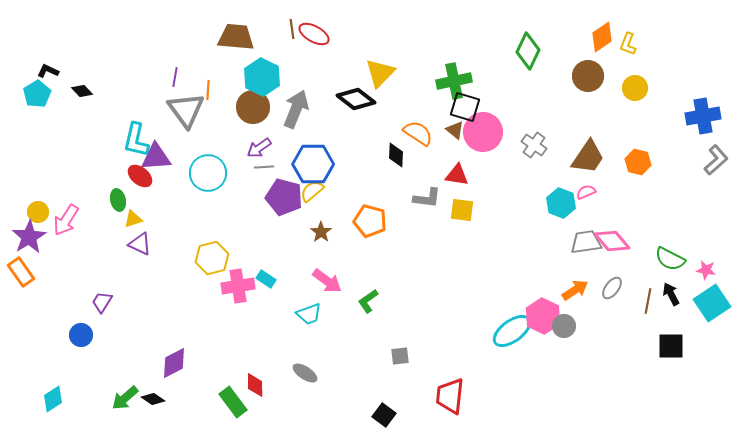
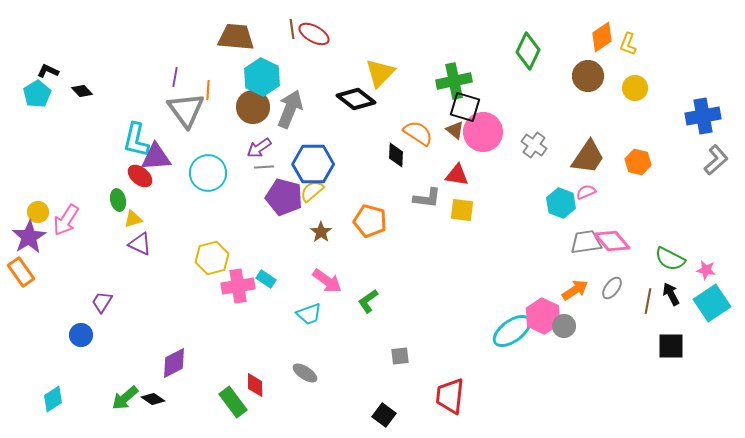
gray arrow at (296, 109): moved 6 px left
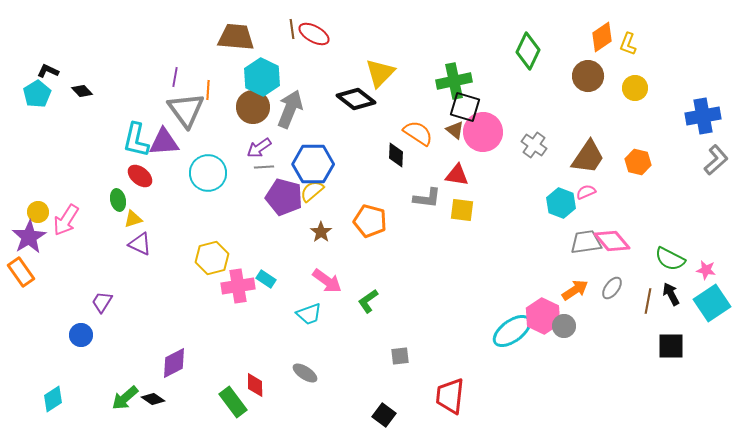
purple triangle at (156, 157): moved 8 px right, 15 px up
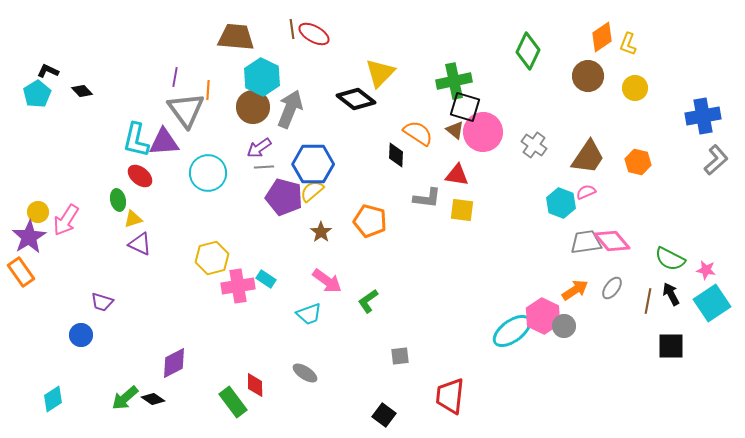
purple trapezoid at (102, 302): rotated 105 degrees counterclockwise
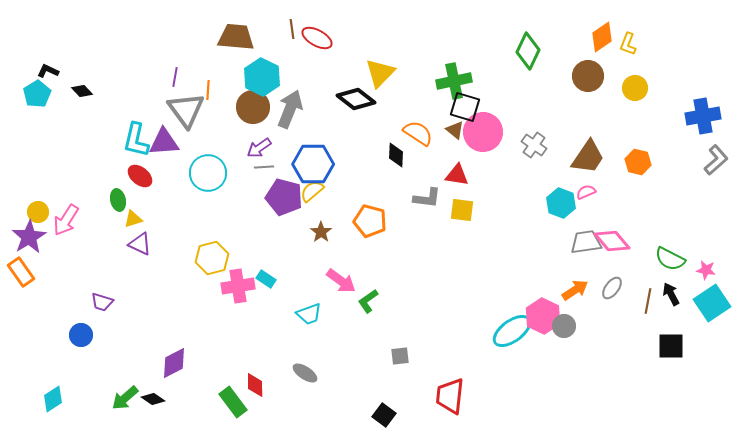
red ellipse at (314, 34): moved 3 px right, 4 px down
pink arrow at (327, 281): moved 14 px right
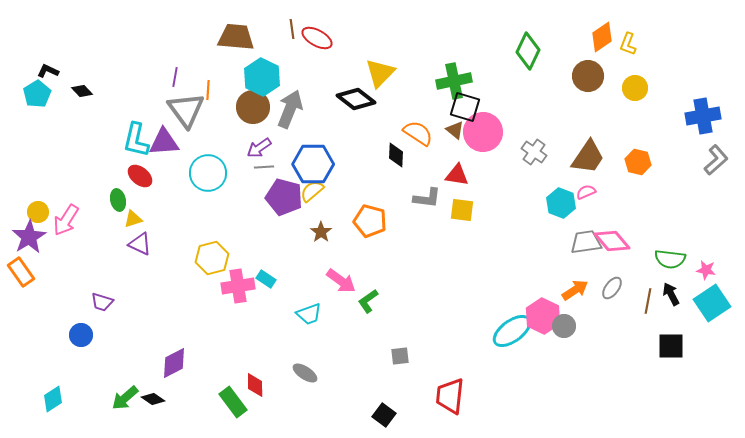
gray cross at (534, 145): moved 7 px down
green semicircle at (670, 259): rotated 20 degrees counterclockwise
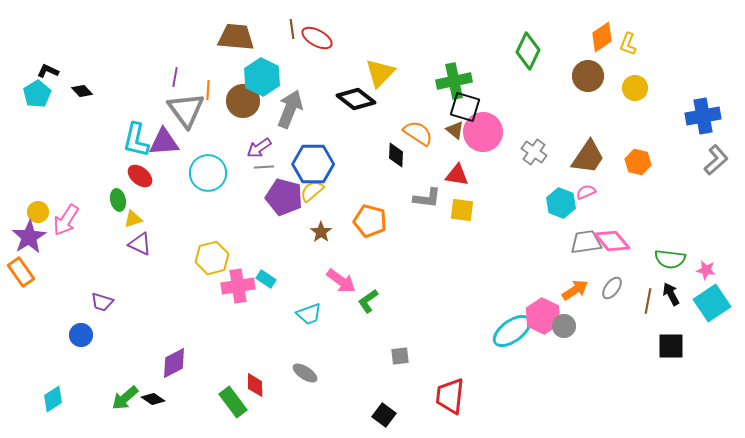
brown circle at (253, 107): moved 10 px left, 6 px up
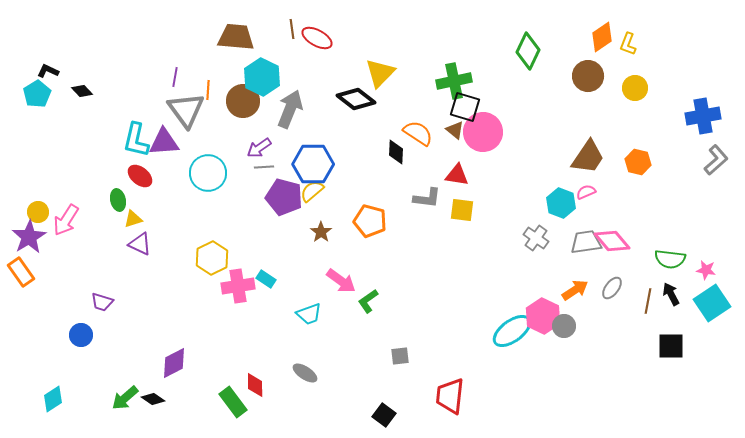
gray cross at (534, 152): moved 2 px right, 86 px down
black diamond at (396, 155): moved 3 px up
yellow hexagon at (212, 258): rotated 12 degrees counterclockwise
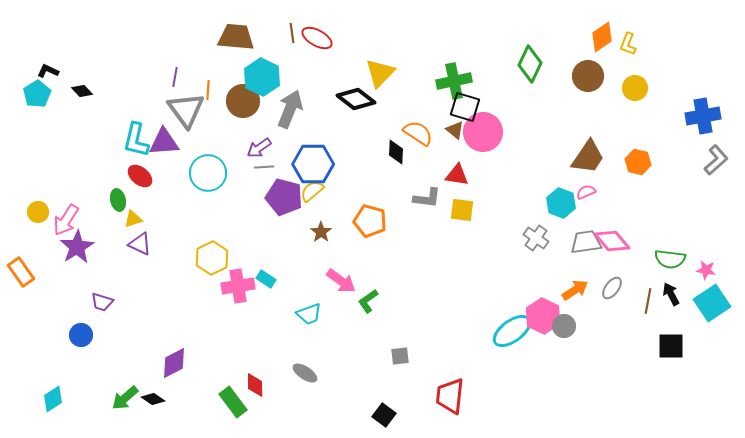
brown line at (292, 29): moved 4 px down
green diamond at (528, 51): moved 2 px right, 13 px down
purple star at (29, 237): moved 48 px right, 10 px down
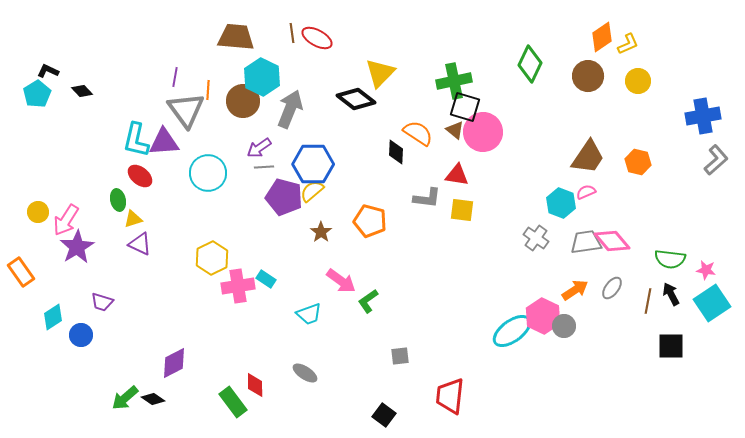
yellow L-shape at (628, 44): rotated 135 degrees counterclockwise
yellow circle at (635, 88): moved 3 px right, 7 px up
cyan diamond at (53, 399): moved 82 px up
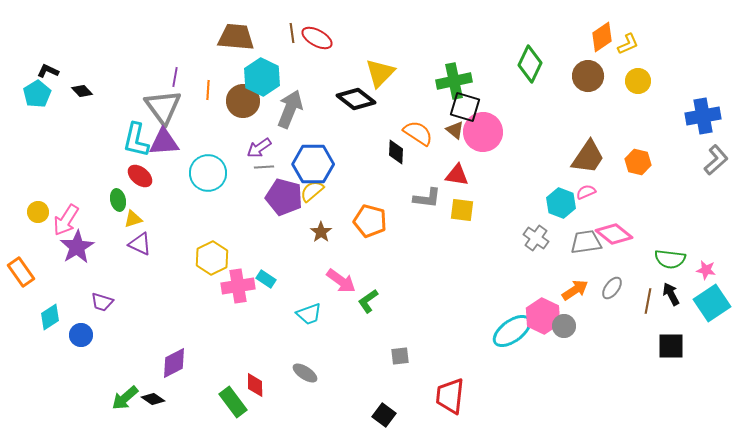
gray triangle at (186, 110): moved 23 px left, 3 px up
pink diamond at (612, 241): moved 2 px right, 7 px up; rotated 12 degrees counterclockwise
cyan diamond at (53, 317): moved 3 px left
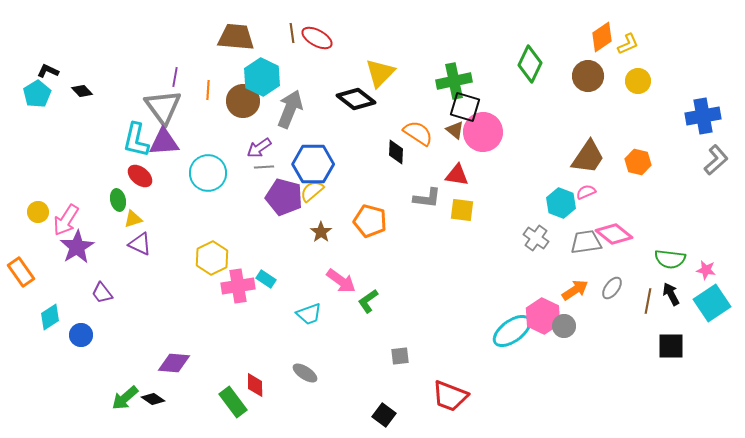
purple trapezoid at (102, 302): moved 9 px up; rotated 35 degrees clockwise
purple diamond at (174, 363): rotated 32 degrees clockwise
red trapezoid at (450, 396): rotated 75 degrees counterclockwise
